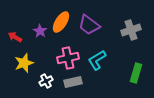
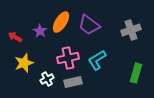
white cross: moved 1 px right, 2 px up
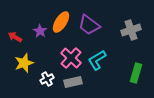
pink cross: moved 3 px right; rotated 35 degrees counterclockwise
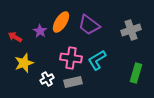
pink cross: rotated 35 degrees counterclockwise
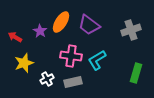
pink cross: moved 2 px up
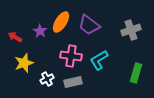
cyan L-shape: moved 2 px right
